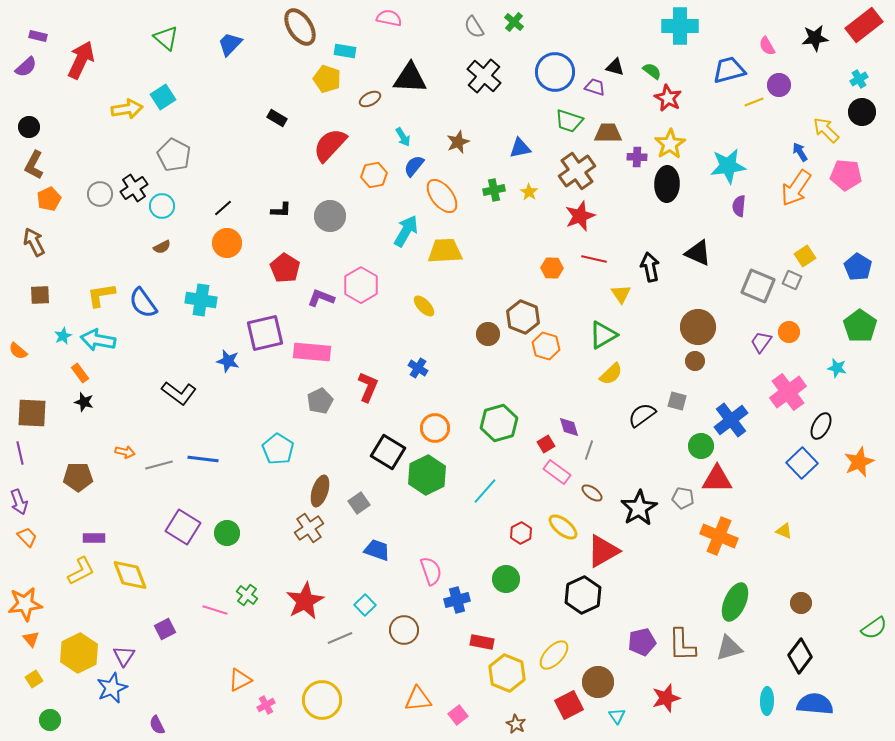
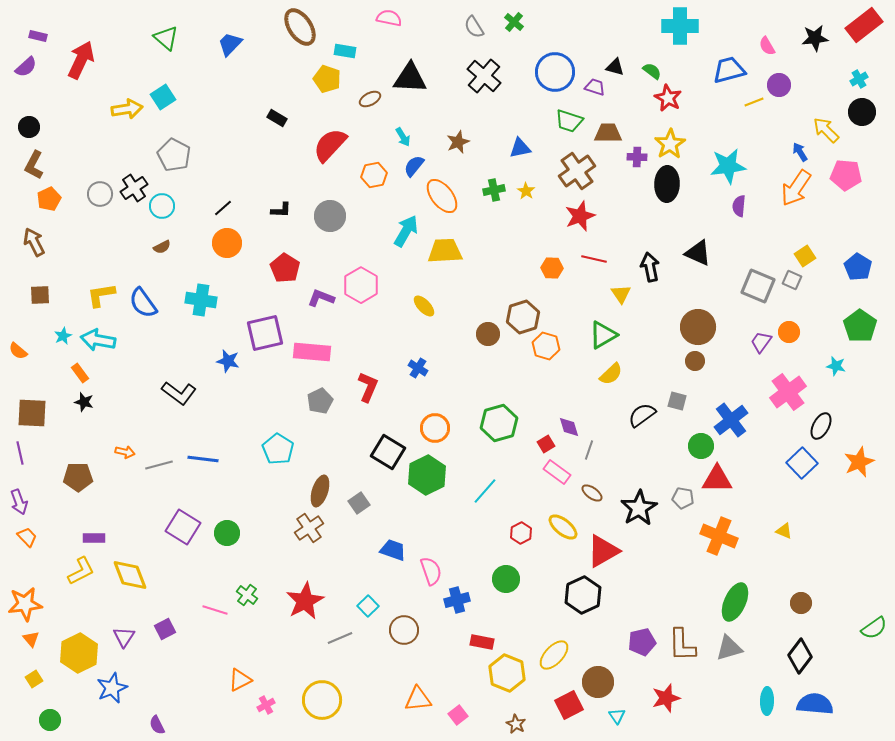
yellow star at (529, 192): moved 3 px left, 1 px up
brown hexagon at (523, 317): rotated 20 degrees clockwise
cyan star at (837, 368): moved 1 px left, 2 px up
blue trapezoid at (377, 550): moved 16 px right
cyan square at (365, 605): moved 3 px right, 1 px down
purple triangle at (124, 656): moved 19 px up
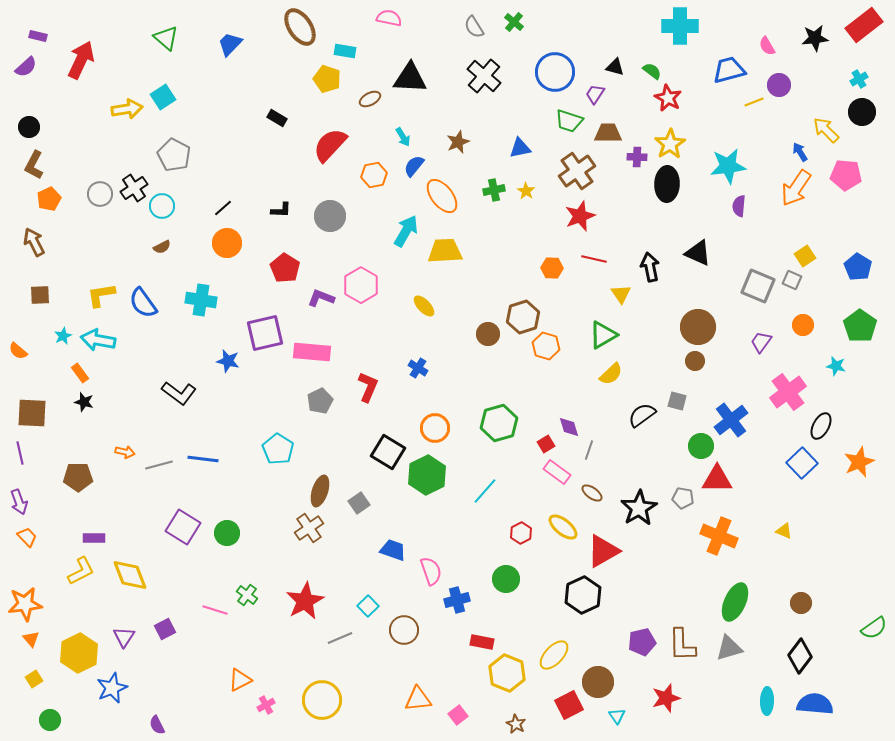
purple trapezoid at (595, 87): moved 7 px down; rotated 75 degrees counterclockwise
orange circle at (789, 332): moved 14 px right, 7 px up
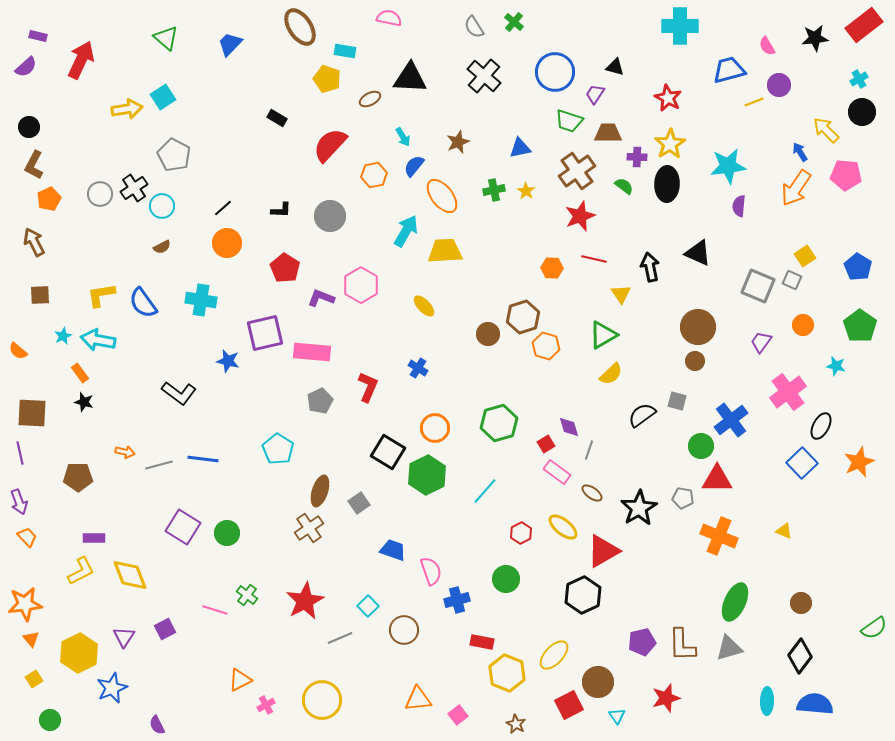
green semicircle at (652, 71): moved 28 px left, 115 px down
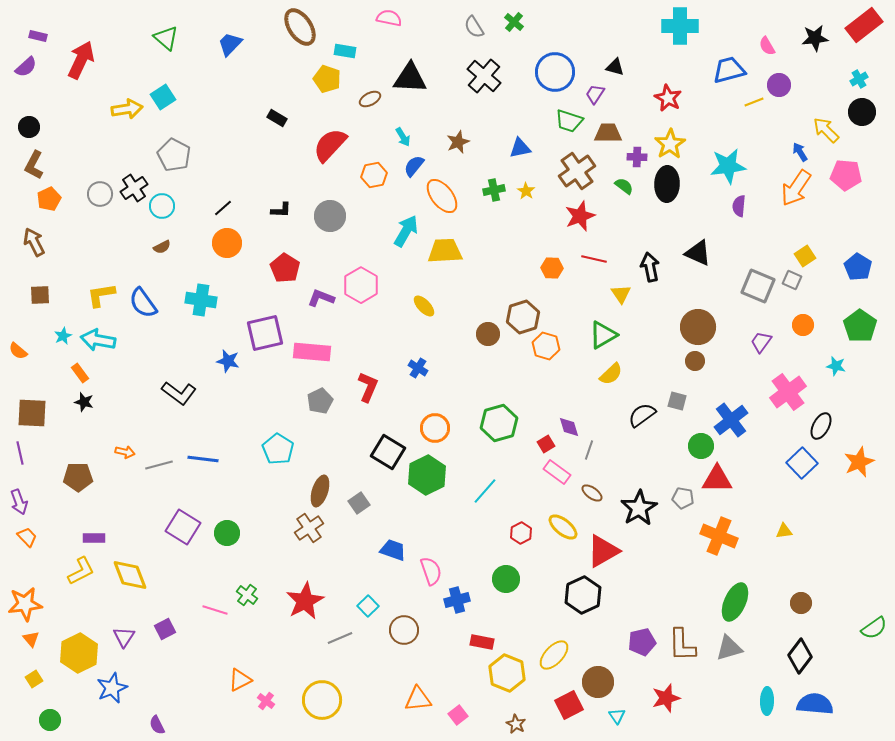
yellow triangle at (784, 531): rotated 30 degrees counterclockwise
pink cross at (266, 705): moved 4 px up; rotated 24 degrees counterclockwise
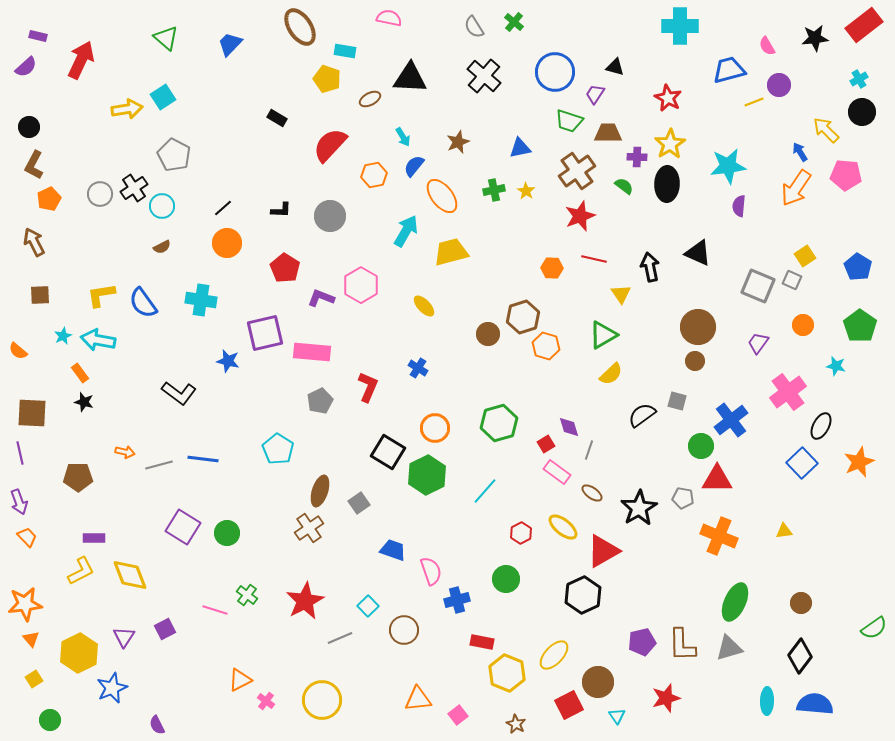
yellow trapezoid at (445, 251): moved 6 px right, 1 px down; rotated 12 degrees counterclockwise
purple trapezoid at (761, 342): moved 3 px left, 1 px down
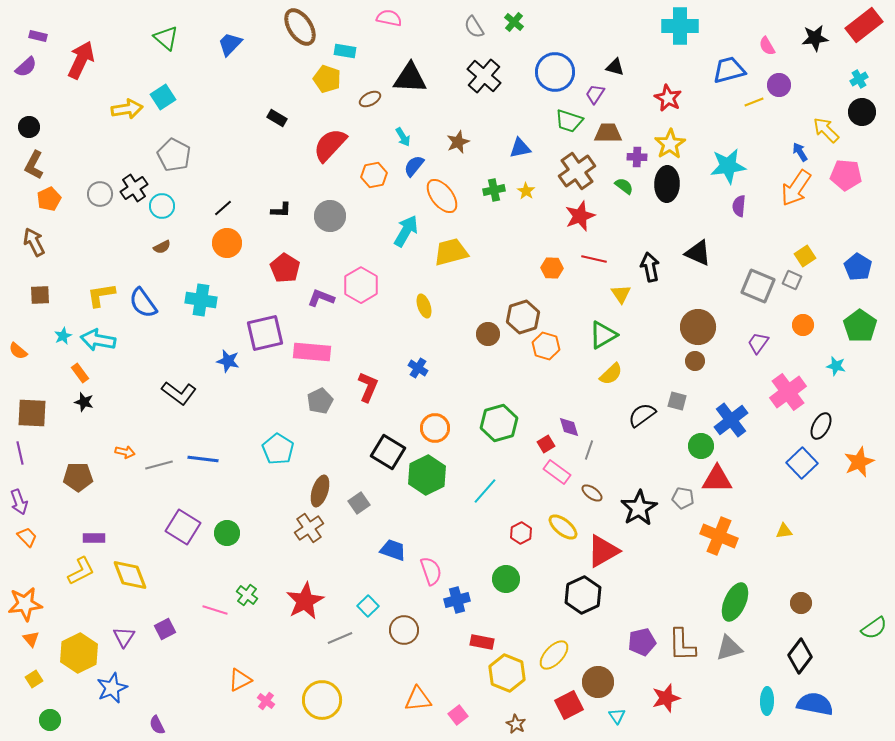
yellow ellipse at (424, 306): rotated 25 degrees clockwise
blue semicircle at (815, 704): rotated 6 degrees clockwise
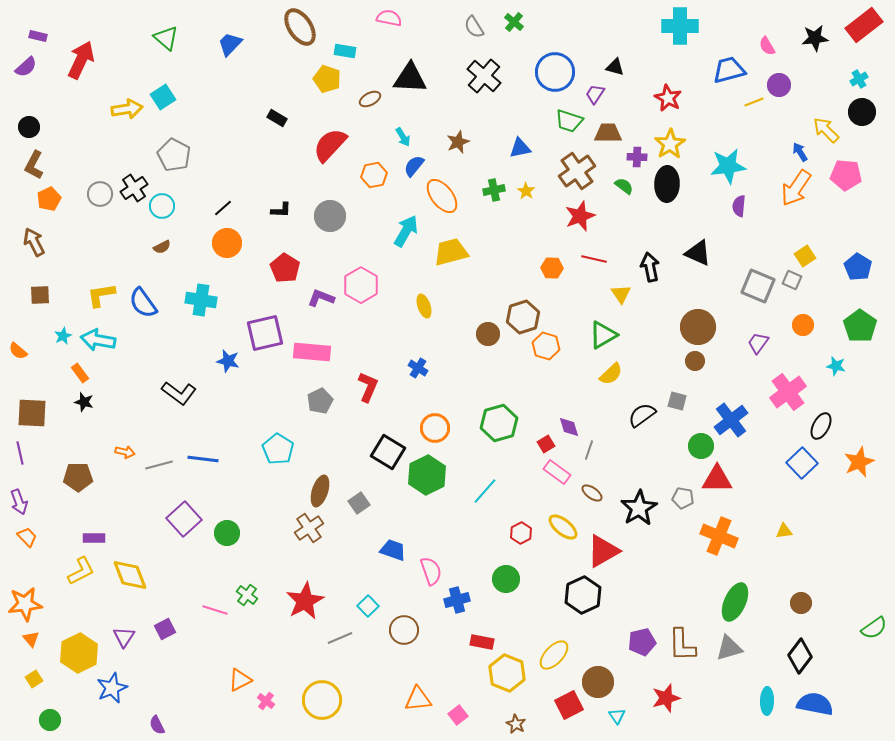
purple square at (183, 527): moved 1 px right, 8 px up; rotated 16 degrees clockwise
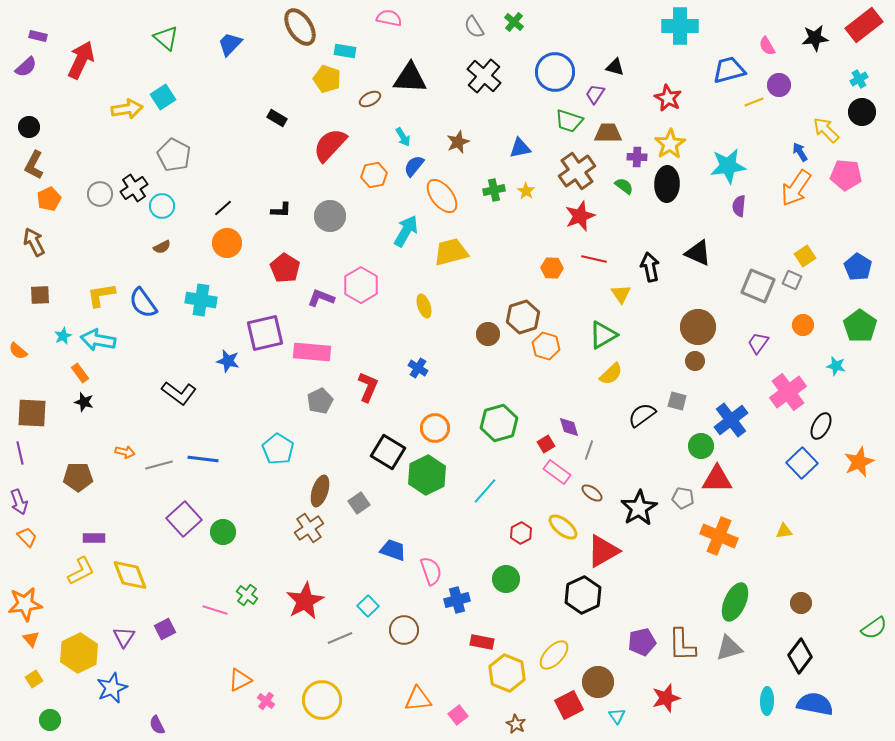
green circle at (227, 533): moved 4 px left, 1 px up
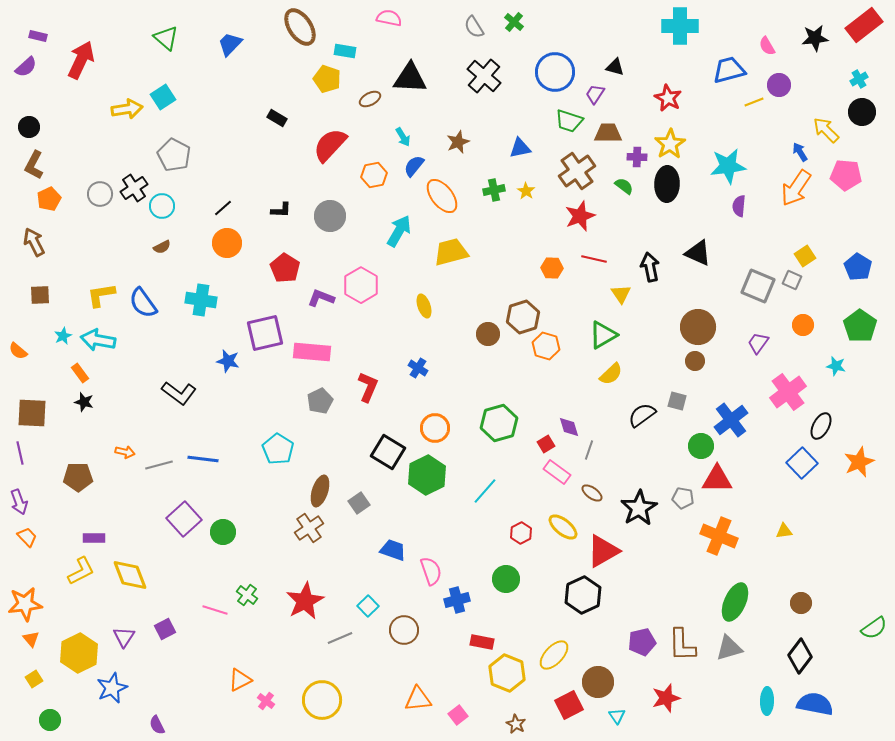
cyan arrow at (406, 231): moved 7 px left
